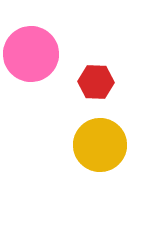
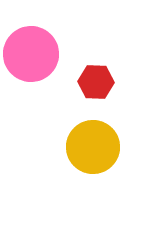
yellow circle: moved 7 px left, 2 px down
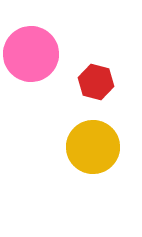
red hexagon: rotated 12 degrees clockwise
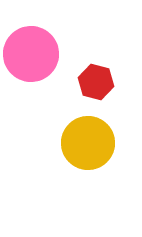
yellow circle: moved 5 px left, 4 px up
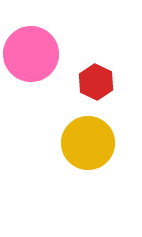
red hexagon: rotated 12 degrees clockwise
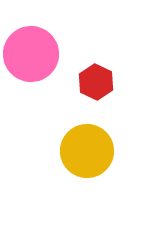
yellow circle: moved 1 px left, 8 px down
